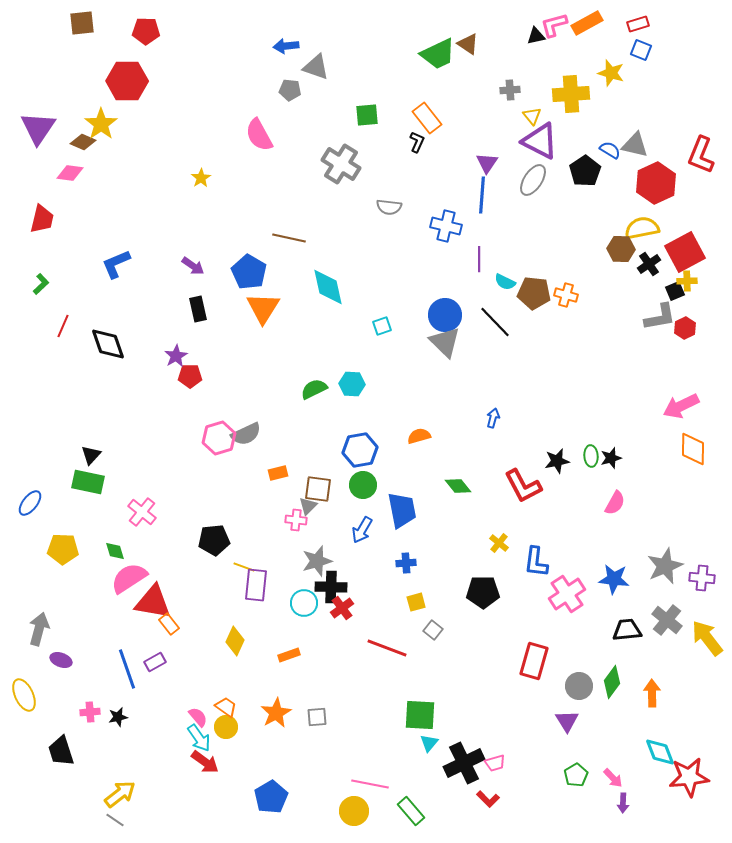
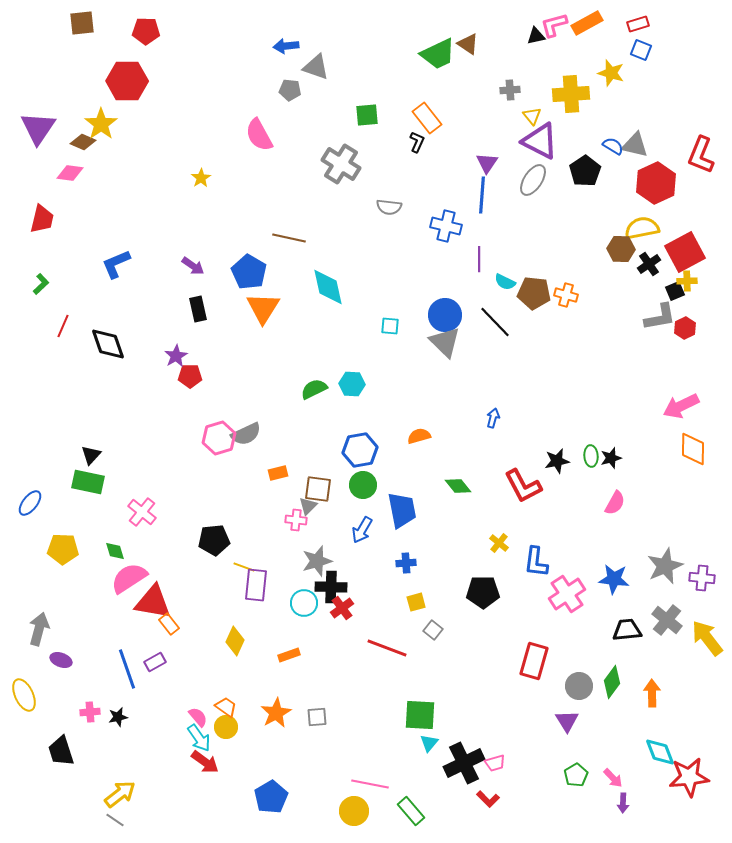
blue semicircle at (610, 150): moved 3 px right, 4 px up
cyan square at (382, 326): moved 8 px right; rotated 24 degrees clockwise
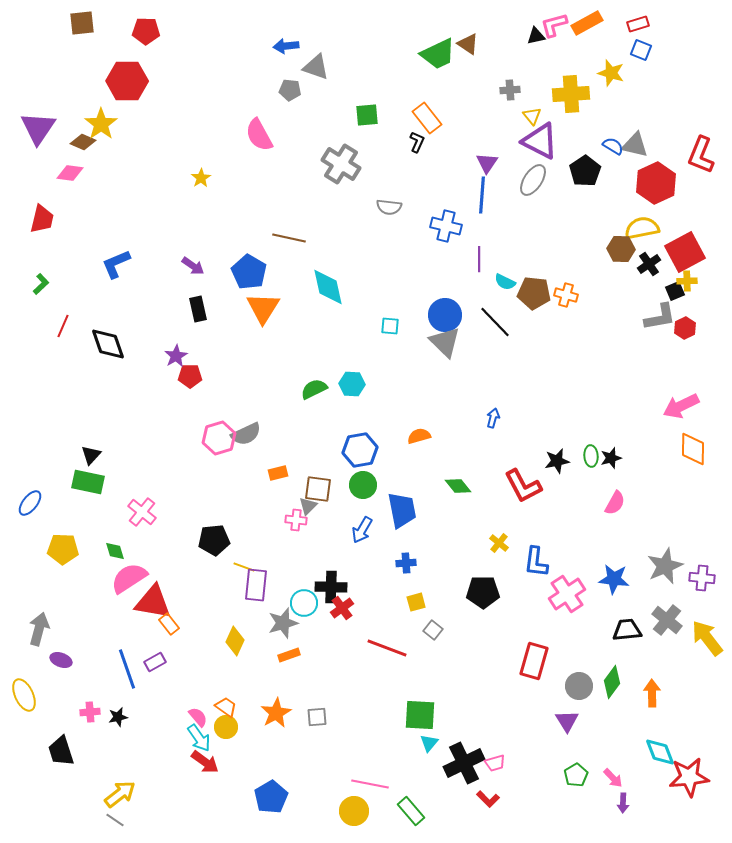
gray star at (317, 561): moved 34 px left, 62 px down
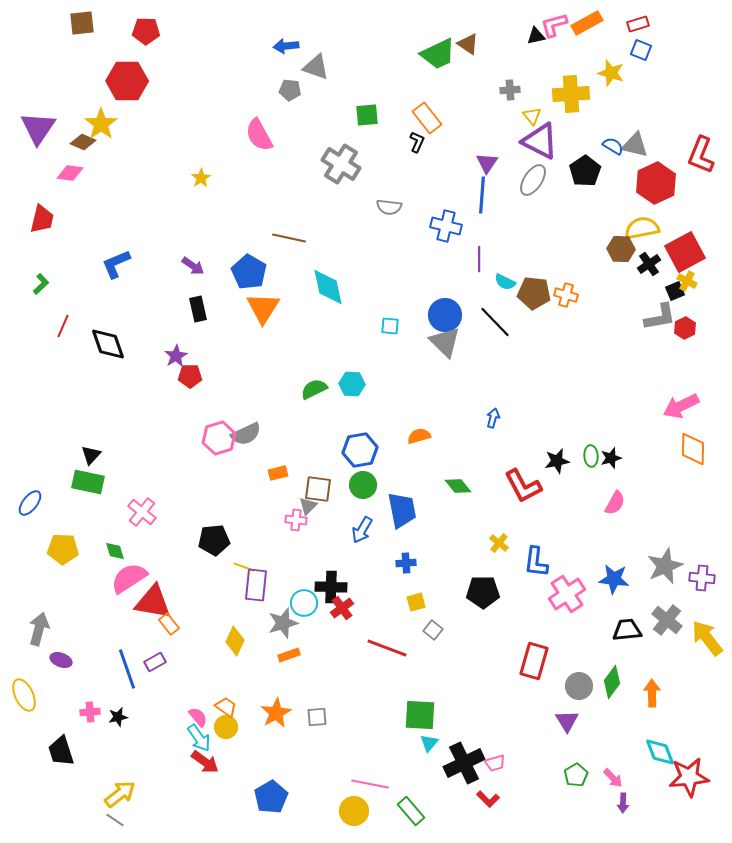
yellow cross at (687, 281): rotated 30 degrees clockwise
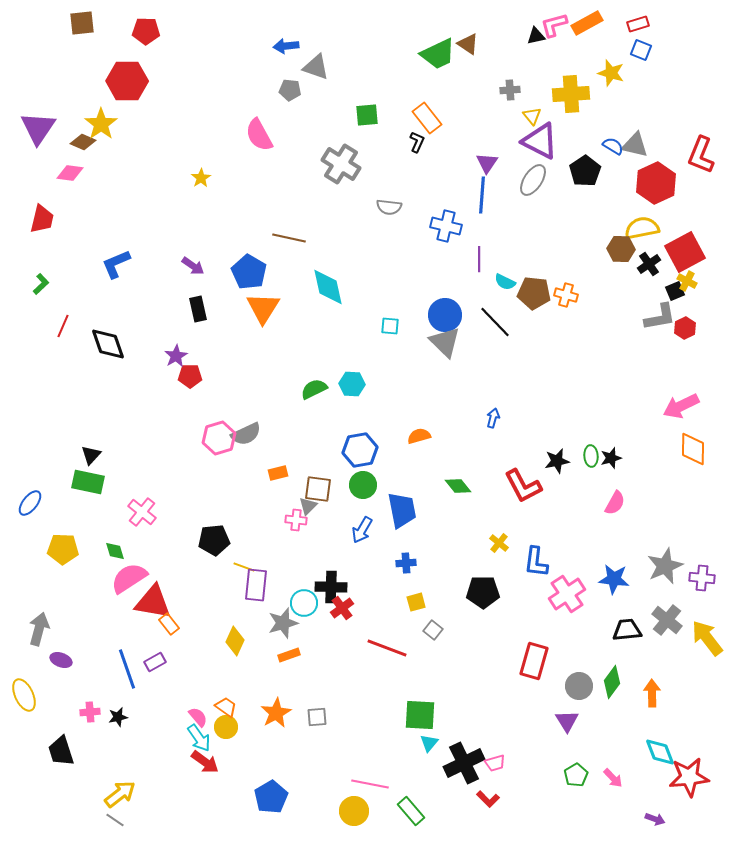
purple arrow at (623, 803): moved 32 px right, 16 px down; rotated 72 degrees counterclockwise
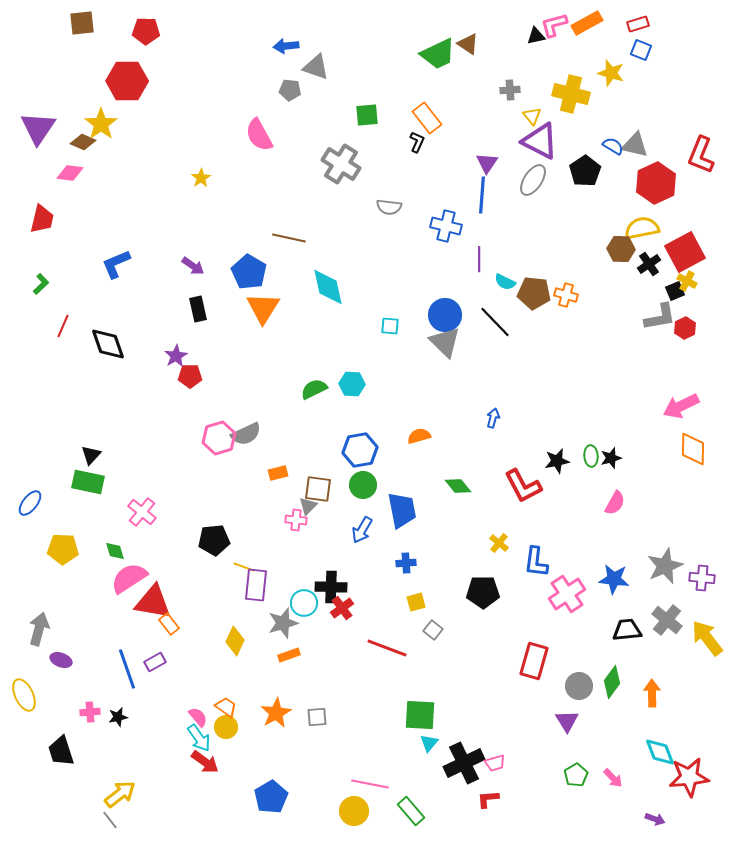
yellow cross at (571, 94): rotated 18 degrees clockwise
red L-shape at (488, 799): rotated 130 degrees clockwise
gray line at (115, 820): moved 5 px left; rotated 18 degrees clockwise
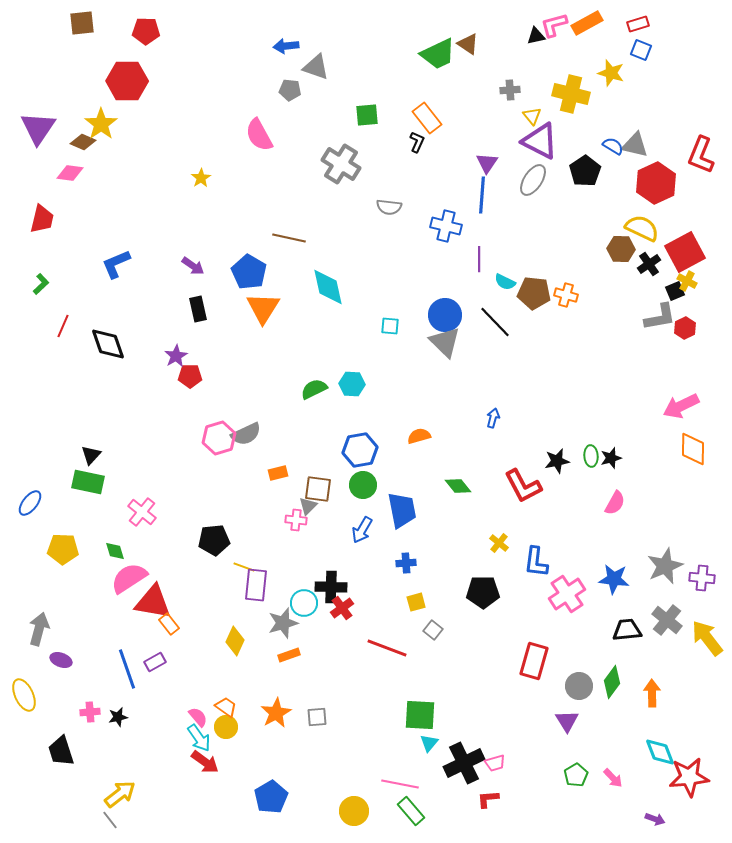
yellow semicircle at (642, 228): rotated 36 degrees clockwise
pink line at (370, 784): moved 30 px right
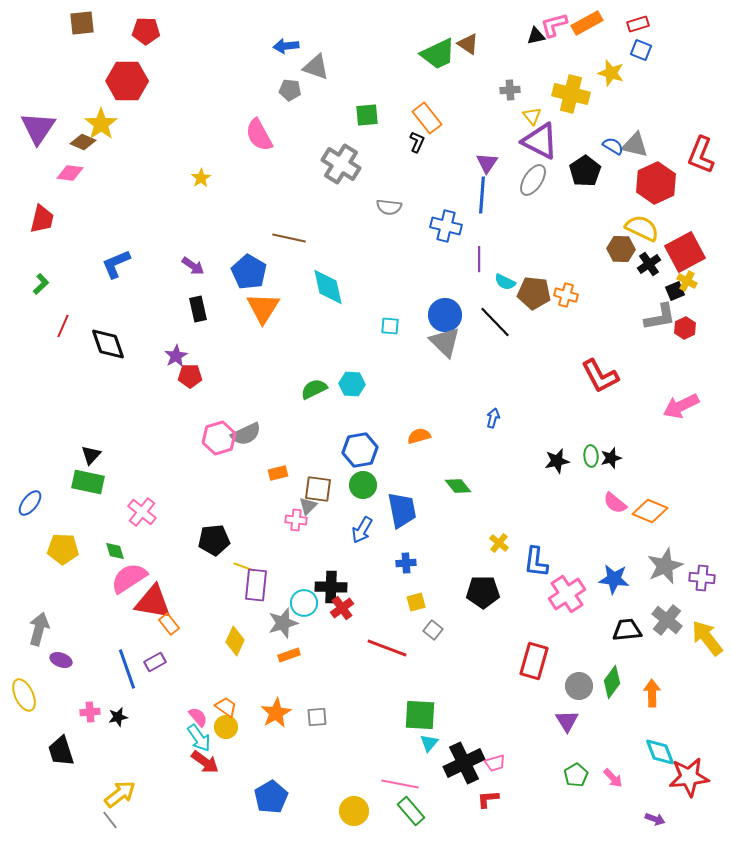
orange diamond at (693, 449): moved 43 px left, 62 px down; rotated 68 degrees counterclockwise
red L-shape at (523, 486): moved 77 px right, 110 px up
pink semicircle at (615, 503): rotated 100 degrees clockwise
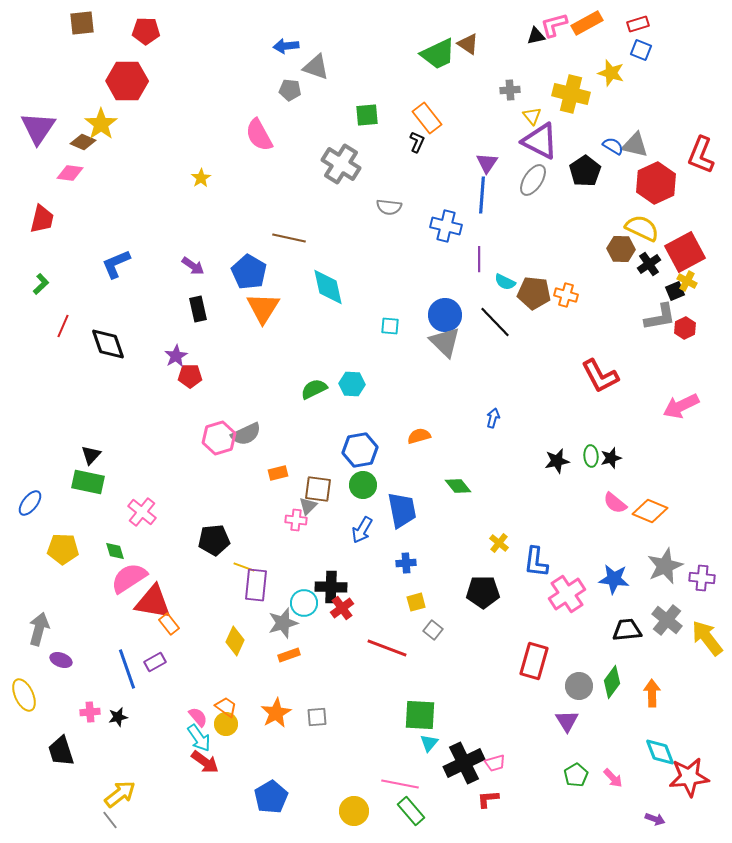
yellow circle at (226, 727): moved 3 px up
